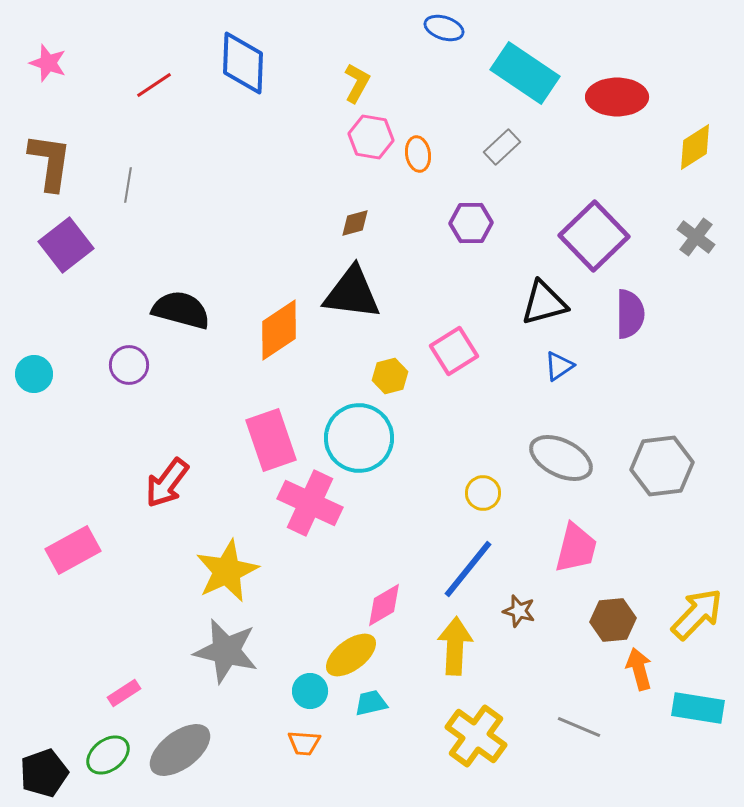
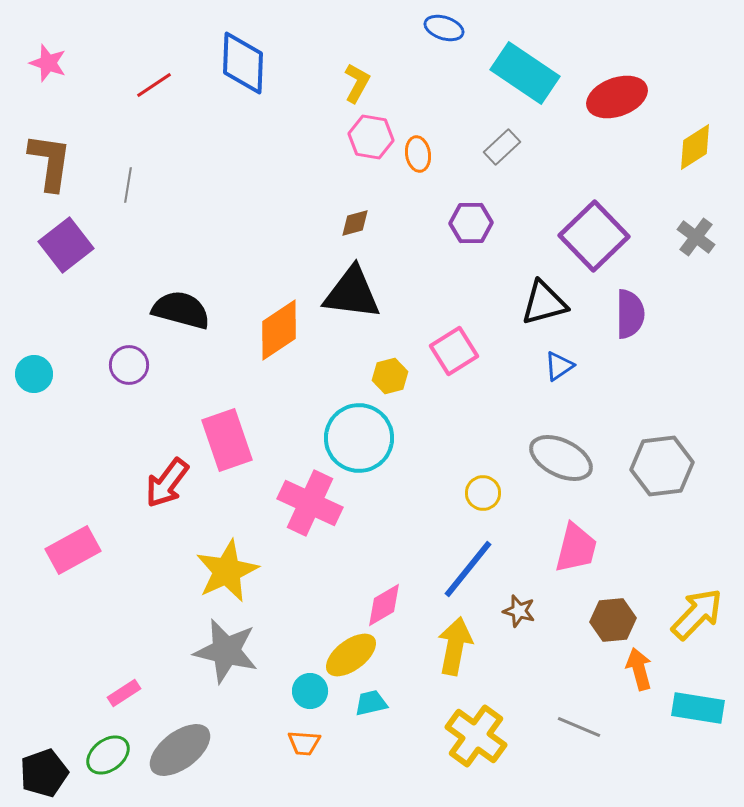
red ellipse at (617, 97): rotated 20 degrees counterclockwise
pink rectangle at (271, 440): moved 44 px left
yellow arrow at (455, 646): rotated 8 degrees clockwise
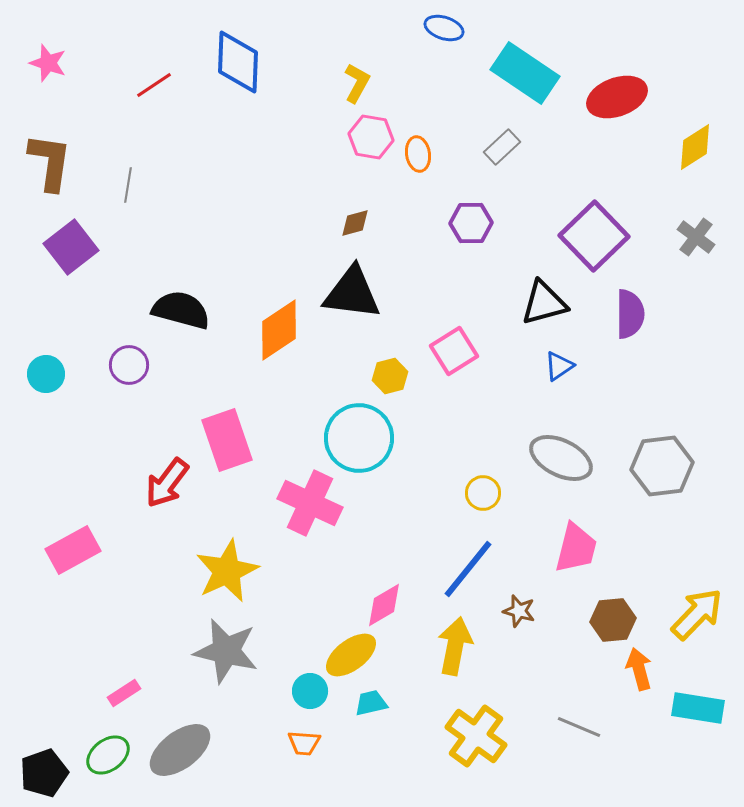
blue diamond at (243, 63): moved 5 px left, 1 px up
purple square at (66, 245): moved 5 px right, 2 px down
cyan circle at (34, 374): moved 12 px right
